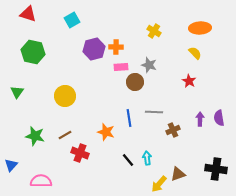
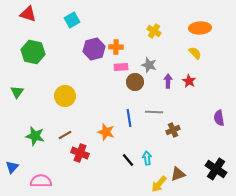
purple arrow: moved 32 px left, 38 px up
blue triangle: moved 1 px right, 2 px down
black cross: rotated 25 degrees clockwise
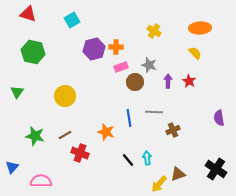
pink rectangle: rotated 16 degrees counterclockwise
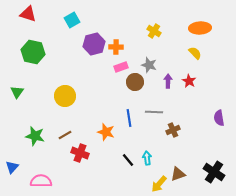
purple hexagon: moved 5 px up
black cross: moved 2 px left, 3 px down
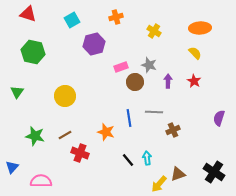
orange cross: moved 30 px up; rotated 16 degrees counterclockwise
red star: moved 5 px right
purple semicircle: rotated 28 degrees clockwise
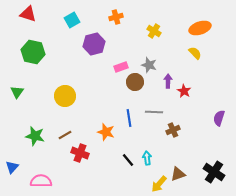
orange ellipse: rotated 15 degrees counterclockwise
red star: moved 10 px left, 10 px down
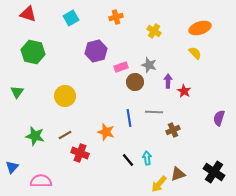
cyan square: moved 1 px left, 2 px up
purple hexagon: moved 2 px right, 7 px down
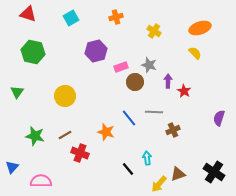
blue line: rotated 30 degrees counterclockwise
black line: moved 9 px down
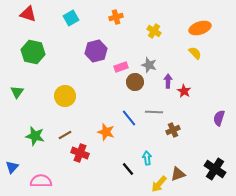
black cross: moved 1 px right, 3 px up
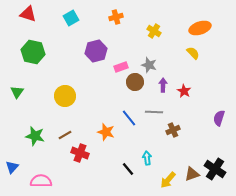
yellow semicircle: moved 2 px left
purple arrow: moved 5 px left, 4 px down
brown triangle: moved 14 px right
yellow arrow: moved 9 px right, 4 px up
